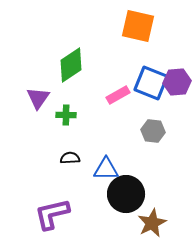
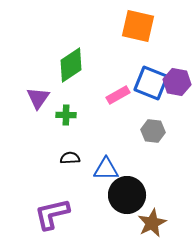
purple hexagon: rotated 16 degrees clockwise
black circle: moved 1 px right, 1 px down
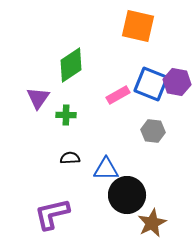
blue square: moved 1 px down
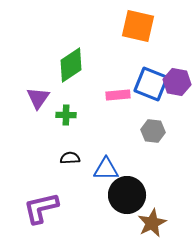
pink rectangle: rotated 25 degrees clockwise
purple L-shape: moved 11 px left, 6 px up
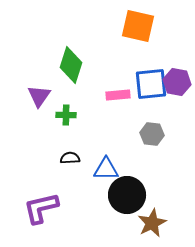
green diamond: rotated 39 degrees counterclockwise
blue square: rotated 28 degrees counterclockwise
purple triangle: moved 1 px right, 2 px up
gray hexagon: moved 1 px left, 3 px down
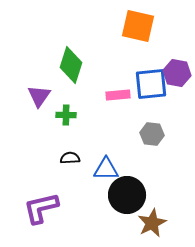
purple hexagon: moved 9 px up
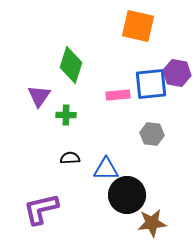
purple L-shape: moved 1 px down
brown star: rotated 20 degrees clockwise
